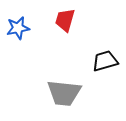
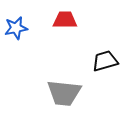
red trapezoid: rotated 75 degrees clockwise
blue star: moved 2 px left
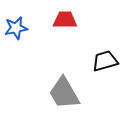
gray trapezoid: rotated 54 degrees clockwise
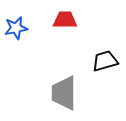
gray trapezoid: rotated 30 degrees clockwise
